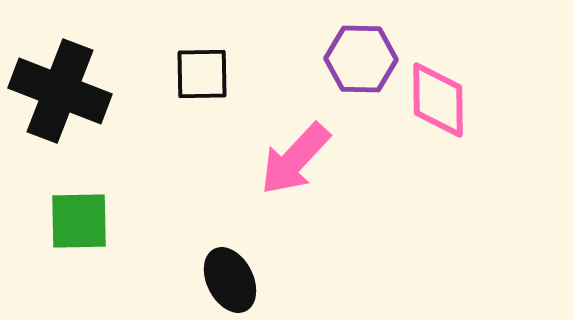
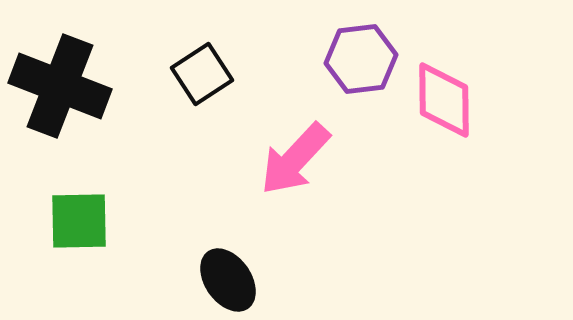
purple hexagon: rotated 8 degrees counterclockwise
black square: rotated 32 degrees counterclockwise
black cross: moved 5 px up
pink diamond: moved 6 px right
black ellipse: moved 2 px left; rotated 8 degrees counterclockwise
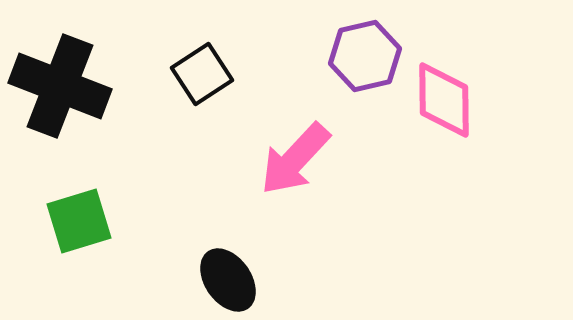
purple hexagon: moved 4 px right, 3 px up; rotated 6 degrees counterclockwise
green square: rotated 16 degrees counterclockwise
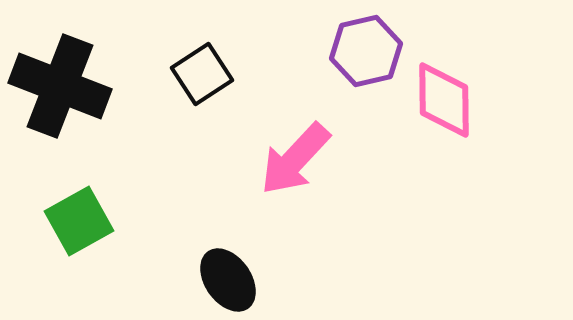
purple hexagon: moved 1 px right, 5 px up
green square: rotated 12 degrees counterclockwise
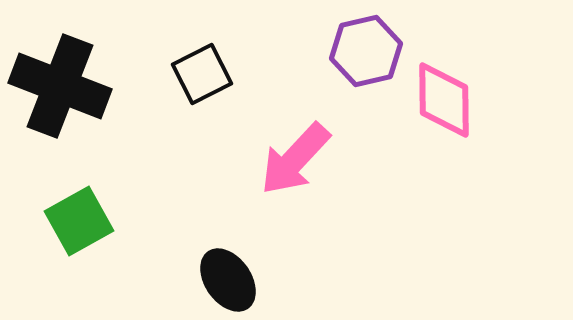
black square: rotated 6 degrees clockwise
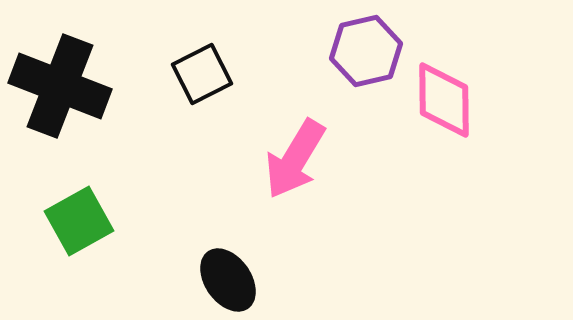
pink arrow: rotated 12 degrees counterclockwise
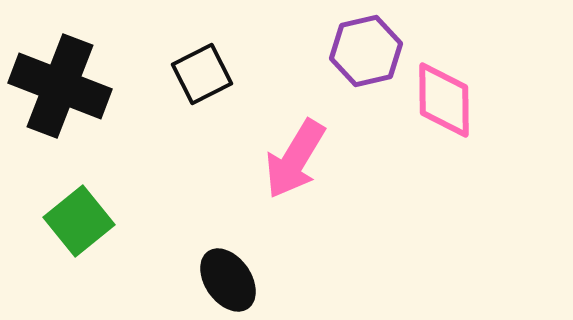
green square: rotated 10 degrees counterclockwise
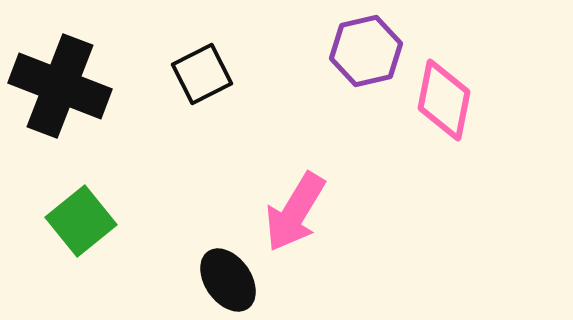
pink diamond: rotated 12 degrees clockwise
pink arrow: moved 53 px down
green square: moved 2 px right
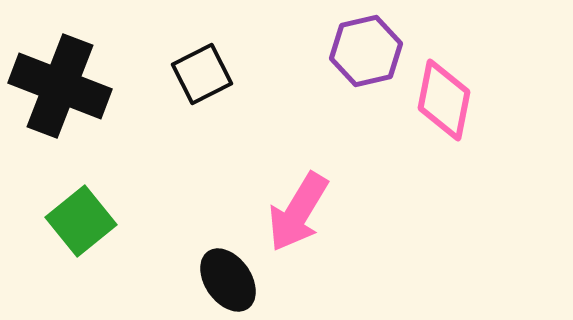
pink arrow: moved 3 px right
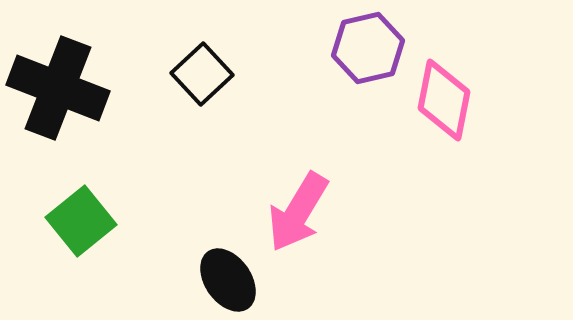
purple hexagon: moved 2 px right, 3 px up
black square: rotated 16 degrees counterclockwise
black cross: moved 2 px left, 2 px down
